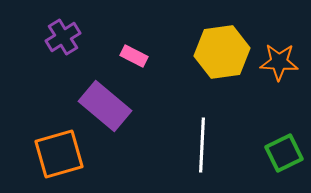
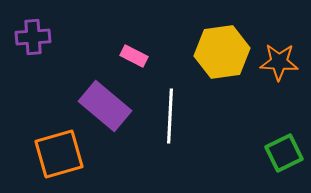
purple cross: moved 30 px left; rotated 28 degrees clockwise
white line: moved 32 px left, 29 px up
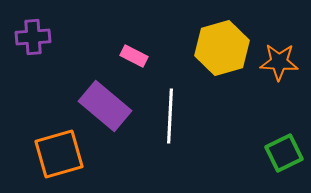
yellow hexagon: moved 4 px up; rotated 8 degrees counterclockwise
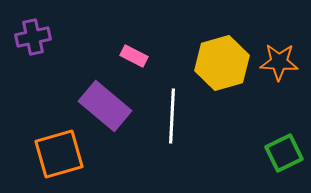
purple cross: rotated 8 degrees counterclockwise
yellow hexagon: moved 15 px down
white line: moved 2 px right
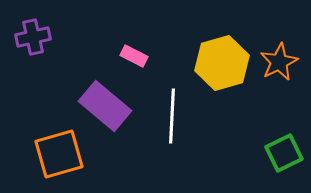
orange star: rotated 30 degrees counterclockwise
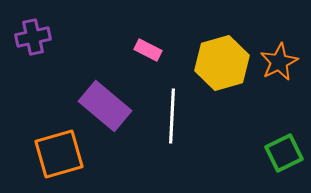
pink rectangle: moved 14 px right, 6 px up
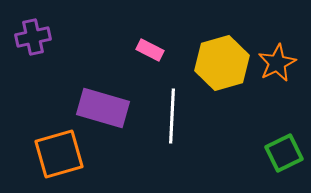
pink rectangle: moved 2 px right
orange star: moved 2 px left, 1 px down
purple rectangle: moved 2 px left, 2 px down; rotated 24 degrees counterclockwise
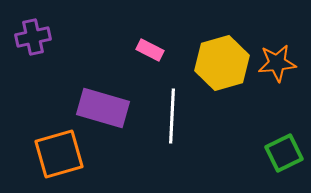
orange star: rotated 21 degrees clockwise
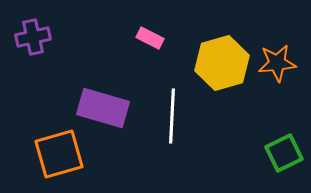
pink rectangle: moved 12 px up
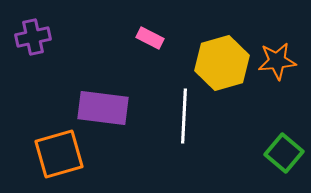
orange star: moved 2 px up
purple rectangle: rotated 9 degrees counterclockwise
white line: moved 12 px right
green square: rotated 24 degrees counterclockwise
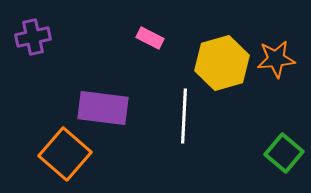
orange star: moved 1 px left, 2 px up
orange square: moved 6 px right; rotated 33 degrees counterclockwise
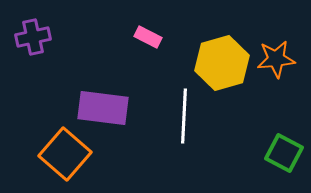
pink rectangle: moved 2 px left, 1 px up
green square: rotated 12 degrees counterclockwise
